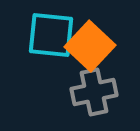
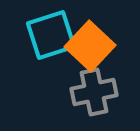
cyan square: rotated 24 degrees counterclockwise
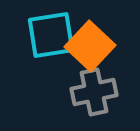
cyan square: rotated 9 degrees clockwise
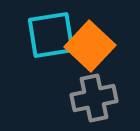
gray cross: moved 6 px down
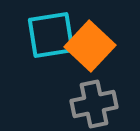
gray cross: moved 6 px down
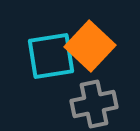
cyan square: moved 21 px down
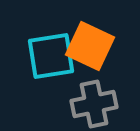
orange square: rotated 18 degrees counterclockwise
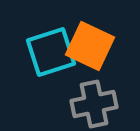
cyan square: moved 4 px up; rotated 9 degrees counterclockwise
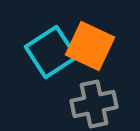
cyan square: rotated 15 degrees counterclockwise
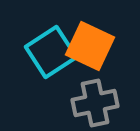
gray cross: moved 1 px right, 1 px up
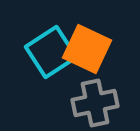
orange square: moved 3 px left, 3 px down
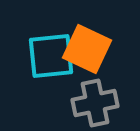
cyan square: moved 4 px down; rotated 27 degrees clockwise
